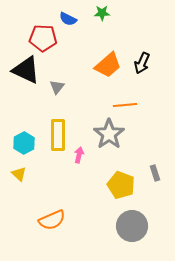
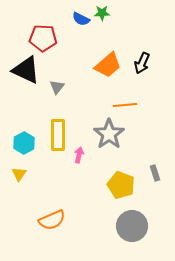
blue semicircle: moved 13 px right
yellow triangle: rotated 21 degrees clockwise
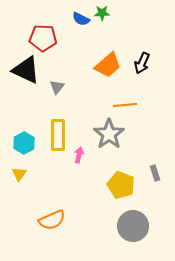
gray circle: moved 1 px right
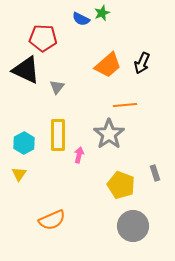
green star: rotated 21 degrees counterclockwise
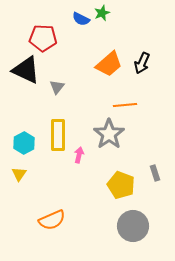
orange trapezoid: moved 1 px right, 1 px up
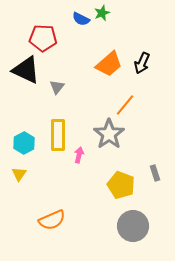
orange line: rotated 45 degrees counterclockwise
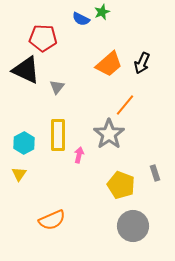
green star: moved 1 px up
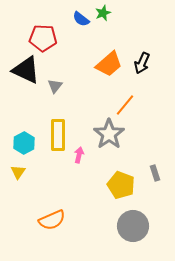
green star: moved 1 px right, 1 px down
blue semicircle: rotated 12 degrees clockwise
gray triangle: moved 2 px left, 1 px up
yellow triangle: moved 1 px left, 2 px up
